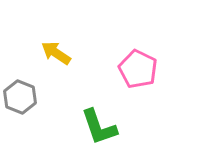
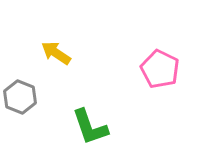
pink pentagon: moved 22 px right
green L-shape: moved 9 px left
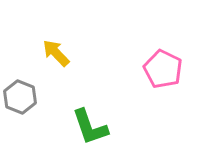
yellow arrow: rotated 12 degrees clockwise
pink pentagon: moved 3 px right
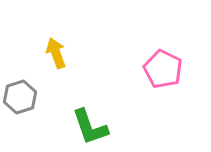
yellow arrow: rotated 24 degrees clockwise
gray hexagon: rotated 20 degrees clockwise
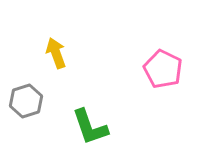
gray hexagon: moved 6 px right, 4 px down
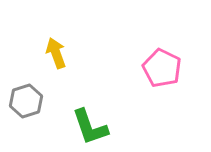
pink pentagon: moved 1 px left, 1 px up
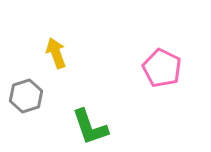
gray hexagon: moved 5 px up
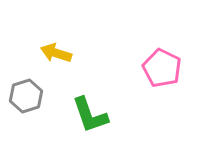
yellow arrow: rotated 52 degrees counterclockwise
green L-shape: moved 12 px up
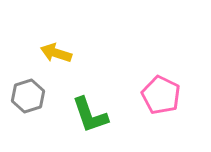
pink pentagon: moved 1 px left, 27 px down
gray hexagon: moved 2 px right
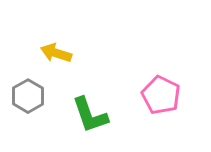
gray hexagon: rotated 12 degrees counterclockwise
